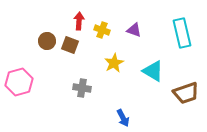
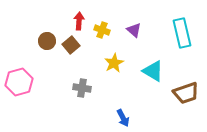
purple triangle: rotated 21 degrees clockwise
brown square: moved 1 px right; rotated 30 degrees clockwise
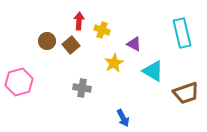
purple triangle: moved 14 px down; rotated 14 degrees counterclockwise
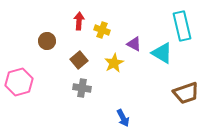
cyan rectangle: moved 7 px up
brown square: moved 8 px right, 15 px down
cyan triangle: moved 9 px right, 18 px up
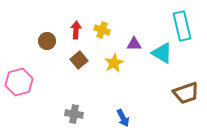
red arrow: moved 3 px left, 9 px down
purple triangle: rotated 28 degrees counterclockwise
gray cross: moved 8 px left, 26 px down
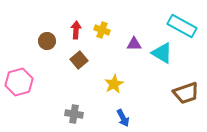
cyan rectangle: rotated 48 degrees counterclockwise
yellow star: moved 21 px down
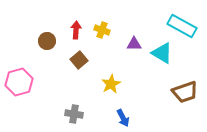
yellow star: moved 3 px left
brown trapezoid: moved 1 px left, 1 px up
